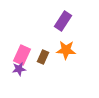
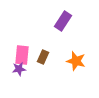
orange star: moved 10 px right, 11 px down; rotated 12 degrees clockwise
pink rectangle: rotated 18 degrees counterclockwise
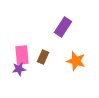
purple rectangle: moved 6 px down
pink rectangle: rotated 12 degrees counterclockwise
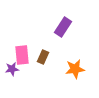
orange star: moved 1 px left, 8 px down; rotated 24 degrees counterclockwise
purple star: moved 7 px left
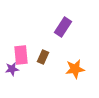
pink rectangle: moved 1 px left
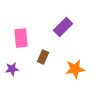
purple rectangle: rotated 12 degrees clockwise
pink rectangle: moved 17 px up
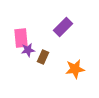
purple star: moved 16 px right, 19 px up
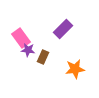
purple rectangle: moved 2 px down
pink rectangle: rotated 30 degrees counterclockwise
purple star: rotated 16 degrees clockwise
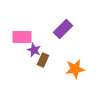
pink rectangle: moved 1 px right, 1 px up; rotated 54 degrees counterclockwise
purple star: moved 6 px right; rotated 16 degrees clockwise
brown rectangle: moved 3 px down
